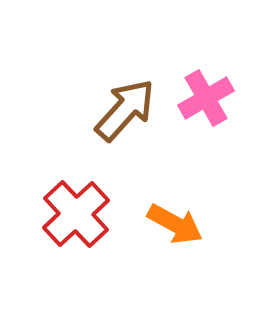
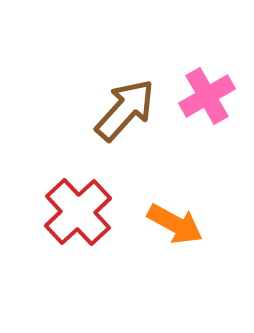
pink cross: moved 1 px right, 2 px up
red cross: moved 2 px right, 2 px up
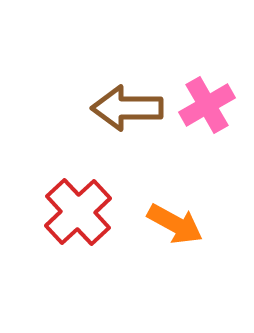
pink cross: moved 9 px down
brown arrow: moved 2 px right, 2 px up; rotated 132 degrees counterclockwise
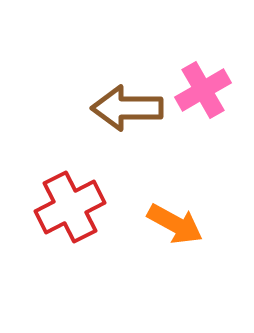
pink cross: moved 4 px left, 15 px up
red cross: moved 8 px left, 5 px up; rotated 16 degrees clockwise
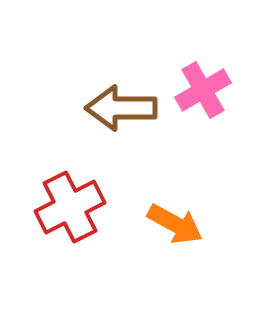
brown arrow: moved 6 px left
